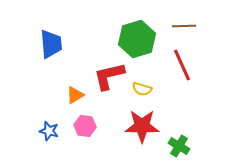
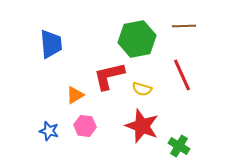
green hexagon: rotated 6 degrees clockwise
red line: moved 10 px down
red star: rotated 20 degrees clockwise
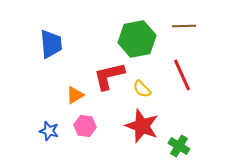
yellow semicircle: rotated 30 degrees clockwise
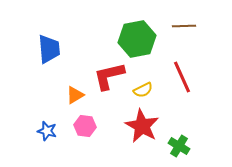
blue trapezoid: moved 2 px left, 5 px down
red line: moved 2 px down
yellow semicircle: moved 1 px right, 1 px down; rotated 72 degrees counterclockwise
red star: rotated 8 degrees clockwise
blue star: moved 2 px left
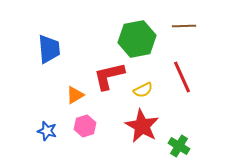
pink hexagon: rotated 25 degrees counterclockwise
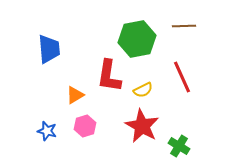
red L-shape: rotated 68 degrees counterclockwise
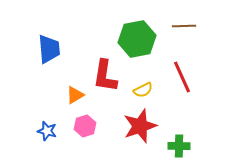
red L-shape: moved 4 px left
red star: moved 2 px left; rotated 24 degrees clockwise
green cross: rotated 30 degrees counterclockwise
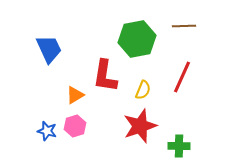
blue trapezoid: rotated 20 degrees counterclockwise
red line: rotated 48 degrees clockwise
yellow semicircle: rotated 42 degrees counterclockwise
pink hexagon: moved 10 px left
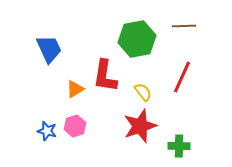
yellow semicircle: moved 2 px down; rotated 60 degrees counterclockwise
orange triangle: moved 6 px up
